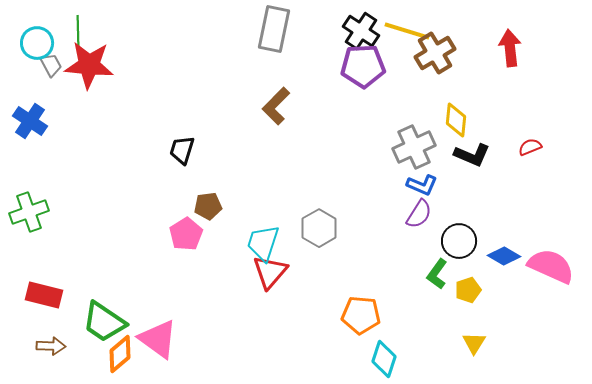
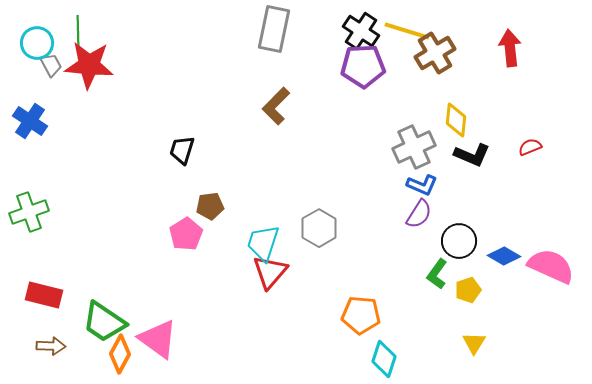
brown pentagon: moved 2 px right
orange diamond: rotated 21 degrees counterclockwise
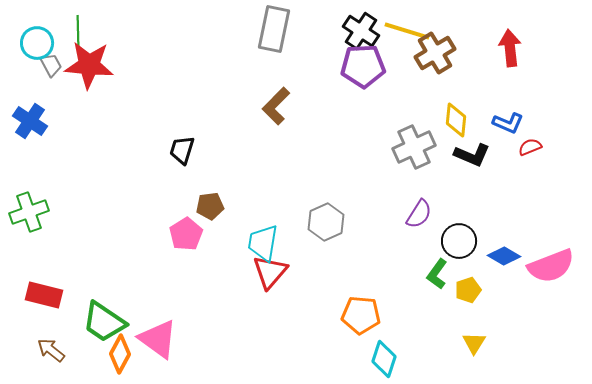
blue L-shape: moved 86 px right, 62 px up
gray hexagon: moved 7 px right, 6 px up; rotated 6 degrees clockwise
cyan trapezoid: rotated 9 degrees counterclockwise
pink semicircle: rotated 135 degrees clockwise
brown arrow: moved 4 px down; rotated 144 degrees counterclockwise
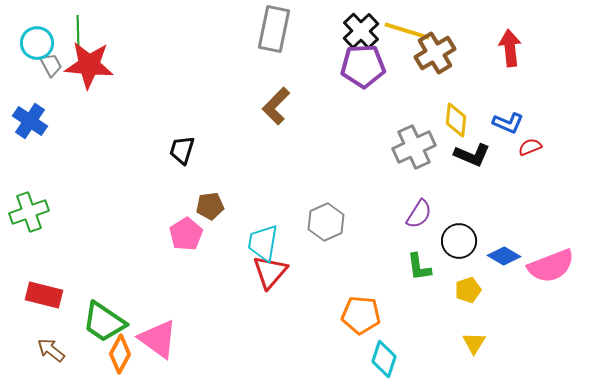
black cross: rotated 12 degrees clockwise
green L-shape: moved 18 px left, 7 px up; rotated 44 degrees counterclockwise
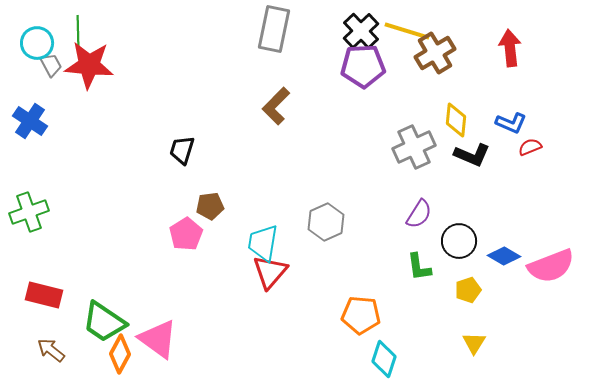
blue L-shape: moved 3 px right
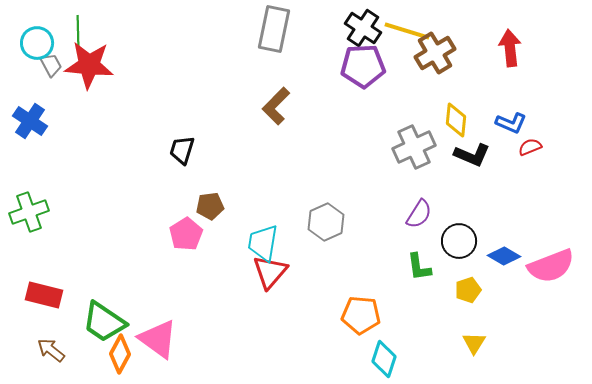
black cross: moved 2 px right, 3 px up; rotated 12 degrees counterclockwise
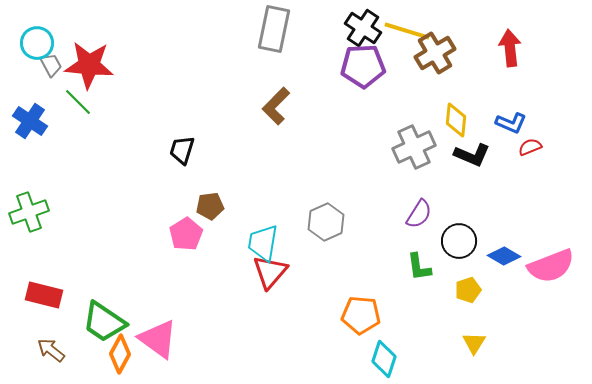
green line: moved 71 px down; rotated 44 degrees counterclockwise
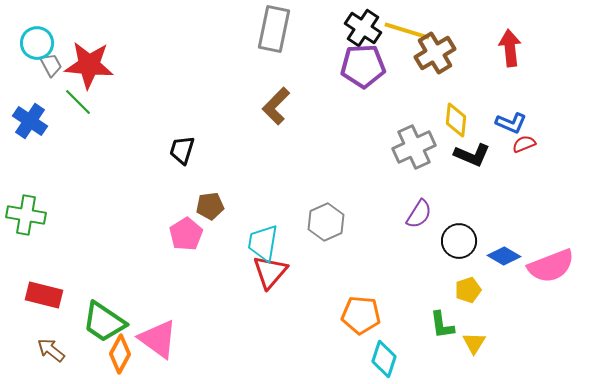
red semicircle: moved 6 px left, 3 px up
green cross: moved 3 px left, 3 px down; rotated 30 degrees clockwise
green L-shape: moved 23 px right, 58 px down
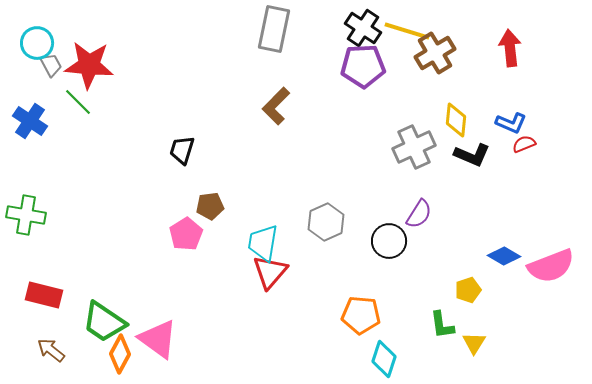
black circle: moved 70 px left
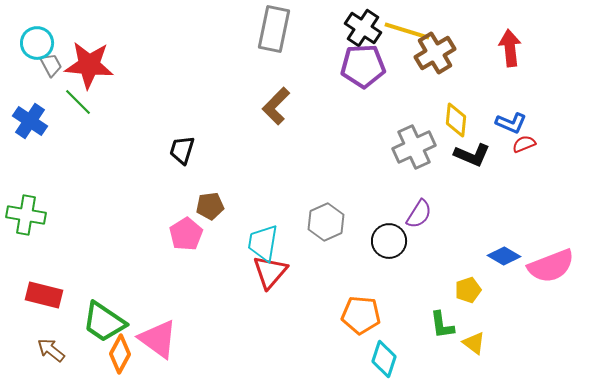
yellow triangle: rotated 25 degrees counterclockwise
